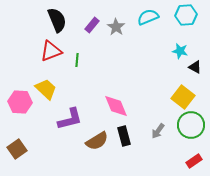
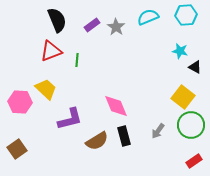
purple rectangle: rotated 14 degrees clockwise
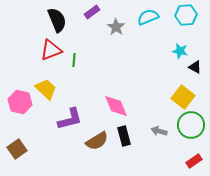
purple rectangle: moved 13 px up
red triangle: moved 1 px up
green line: moved 3 px left
pink hexagon: rotated 10 degrees clockwise
gray arrow: moved 1 px right; rotated 70 degrees clockwise
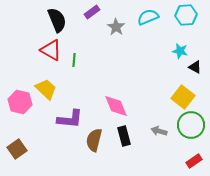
red triangle: rotated 50 degrees clockwise
purple L-shape: rotated 20 degrees clockwise
brown semicircle: moved 3 px left, 1 px up; rotated 135 degrees clockwise
